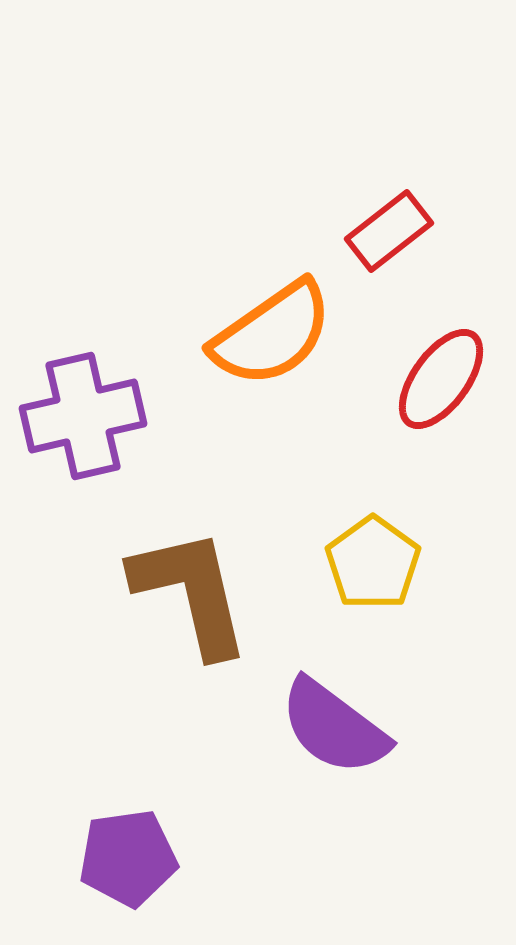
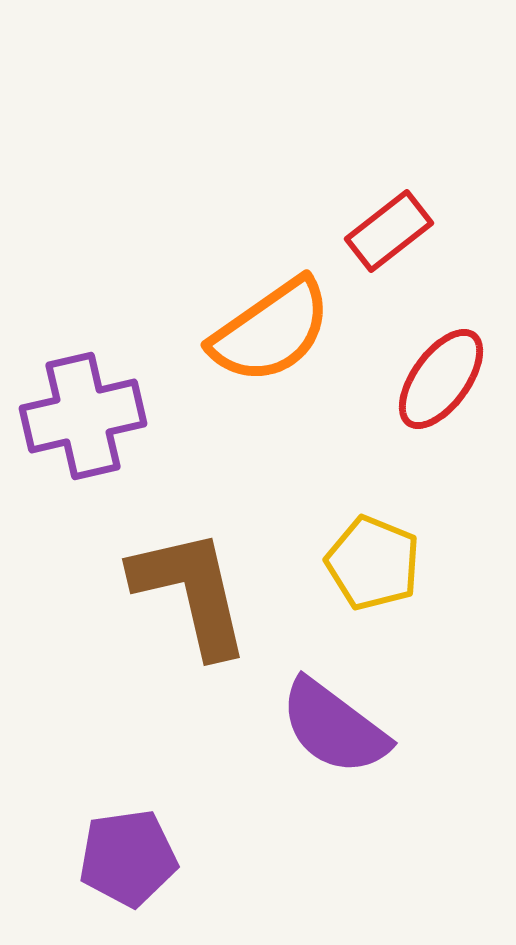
orange semicircle: moved 1 px left, 3 px up
yellow pentagon: rotated 14 degrees counterclockwise
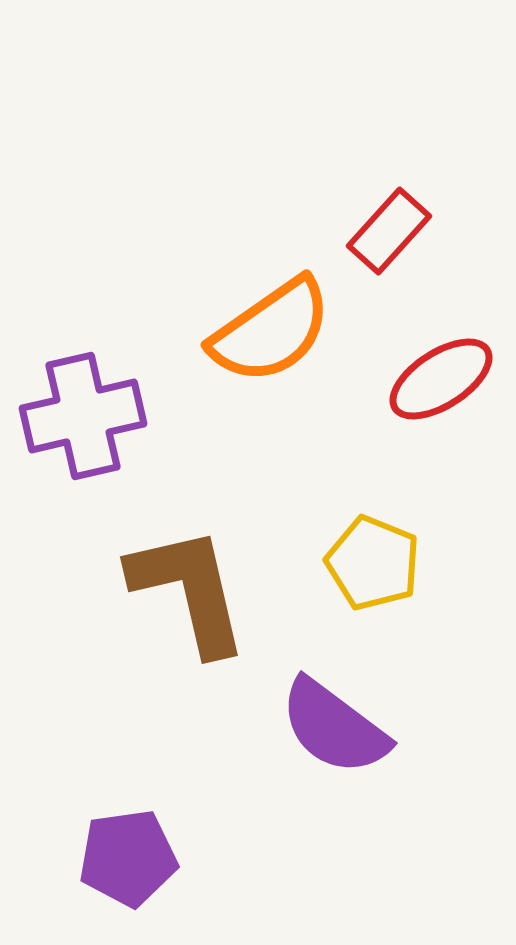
red rectangle: rotated 10 degrees counterclockwise
red ellipse: rotated 21 degrees clockwise
brown L-shape: moved 2 px left, 2 px up
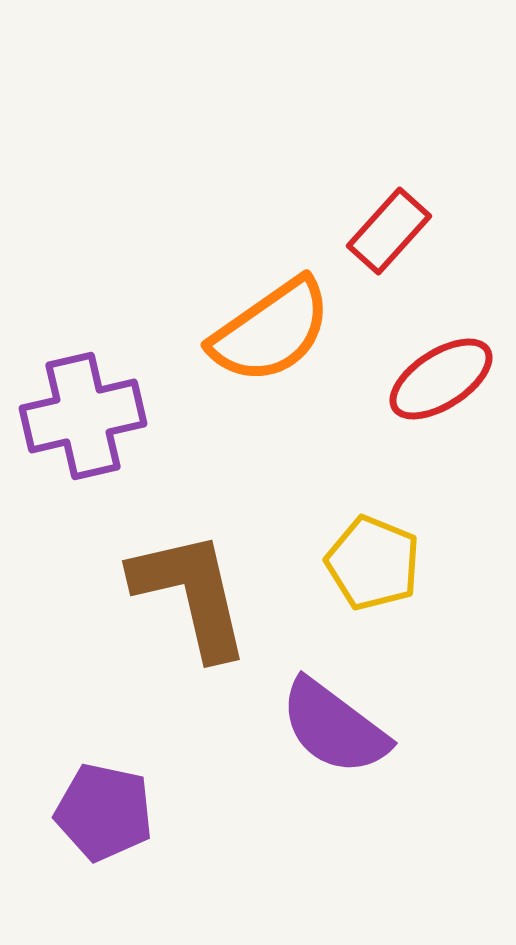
brown L-shape: moved 2 px right, 4 px down
purple pentagon: moved 24 px left, 46 px up; rotated 20 degrees clockwise
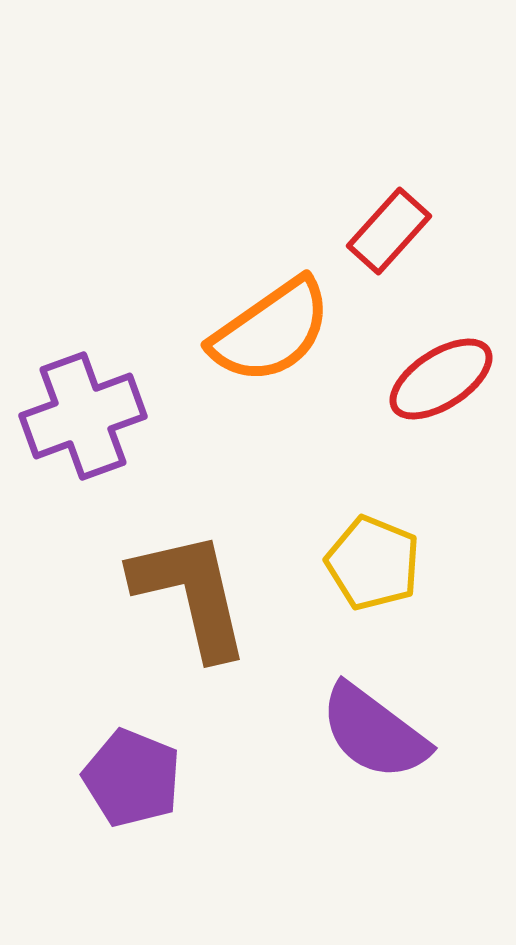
purple cross: rotated 7 degrees counterclockwise
purple semicircle: moved 40 px right, 5 px down
purple pentagon: moved 28 px right, 34 px up; rotated 10 degrees clockwise
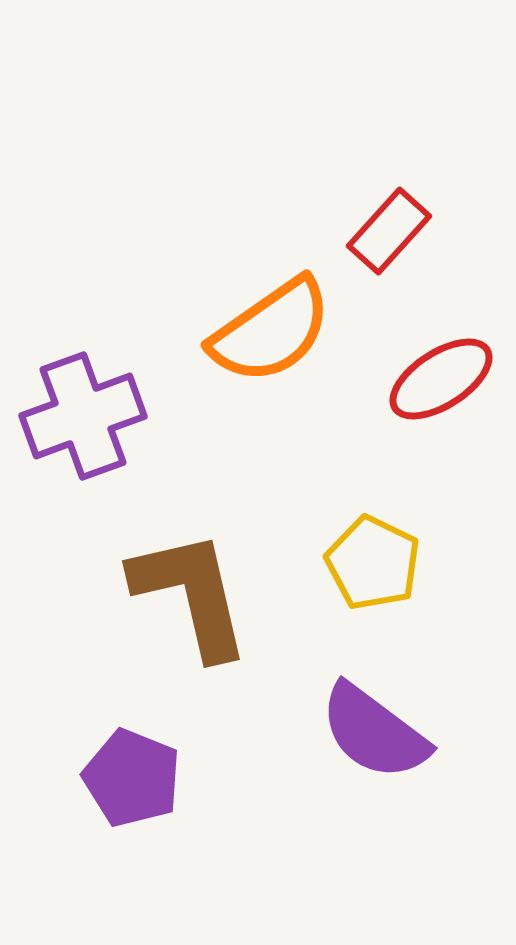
yellow pentagon: rotated 4 degrees clockwise
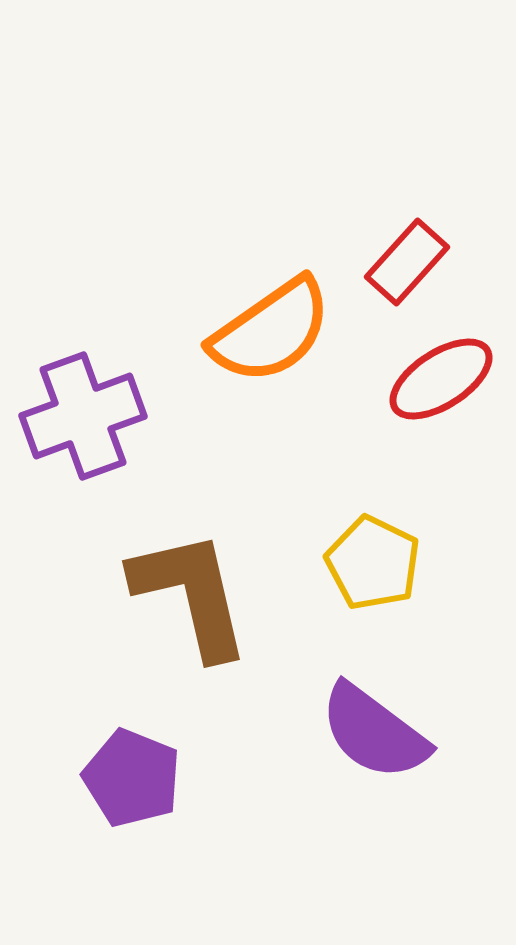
red rectangle: moved 18 px right, 31 px down
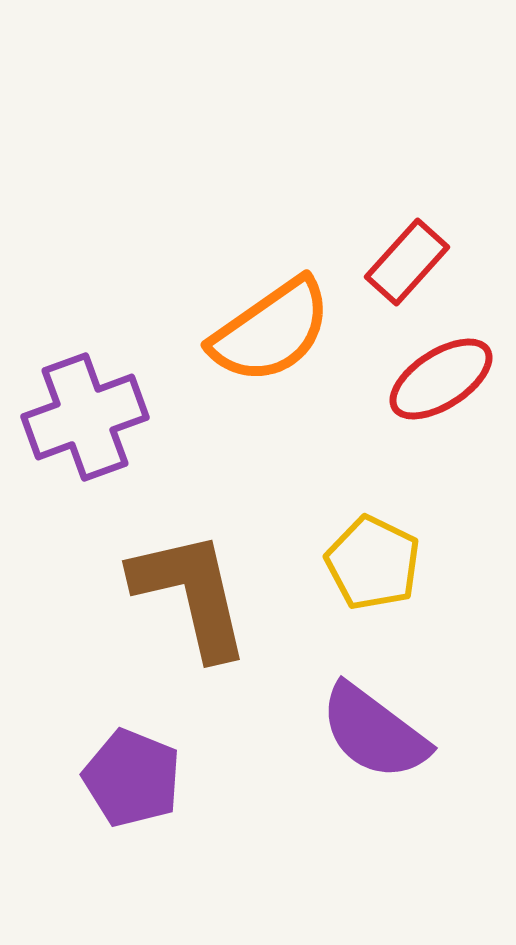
purple cross: moved 2 px right, 1 px down
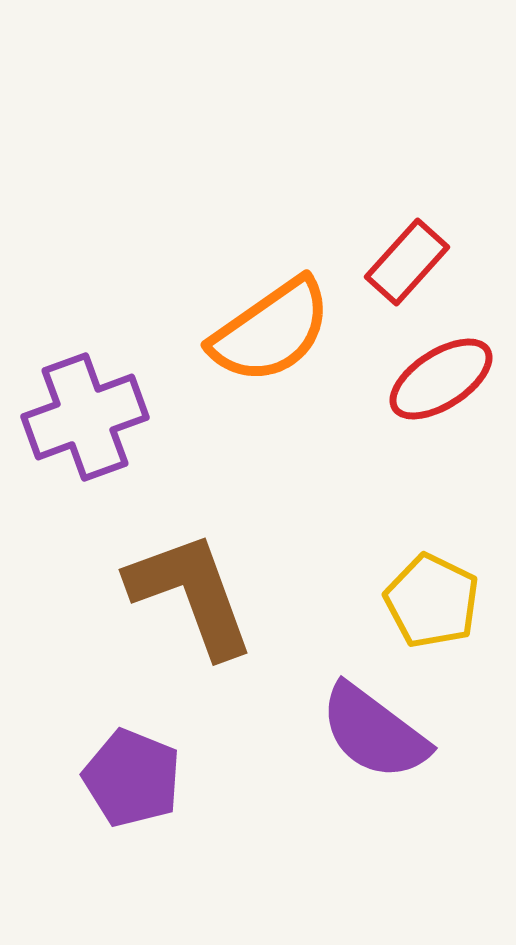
yellow pentagon: moved 59 px right, 38 px down
brown L-shape: rotated 7 degrees counterclockwise
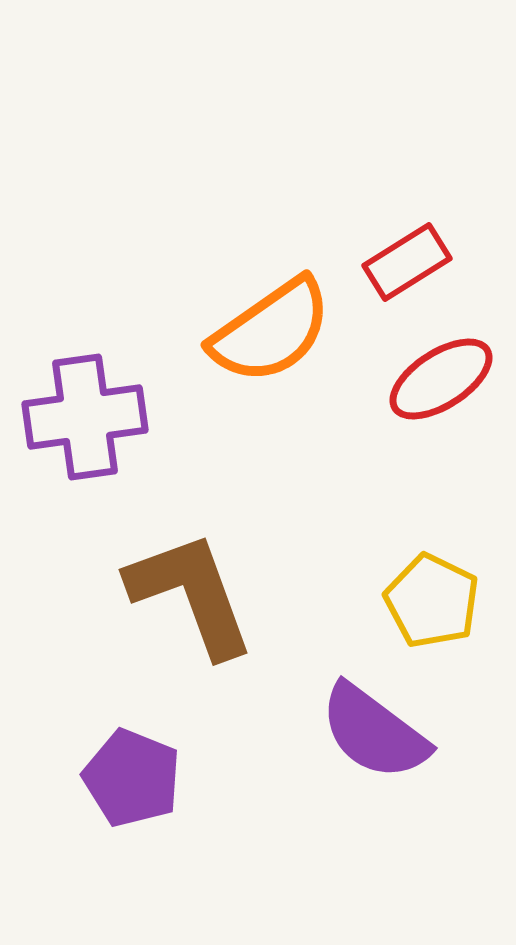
red rectangle: rotated 16 degrees clockwise
purple cross: rotated 12 degrees clockwise
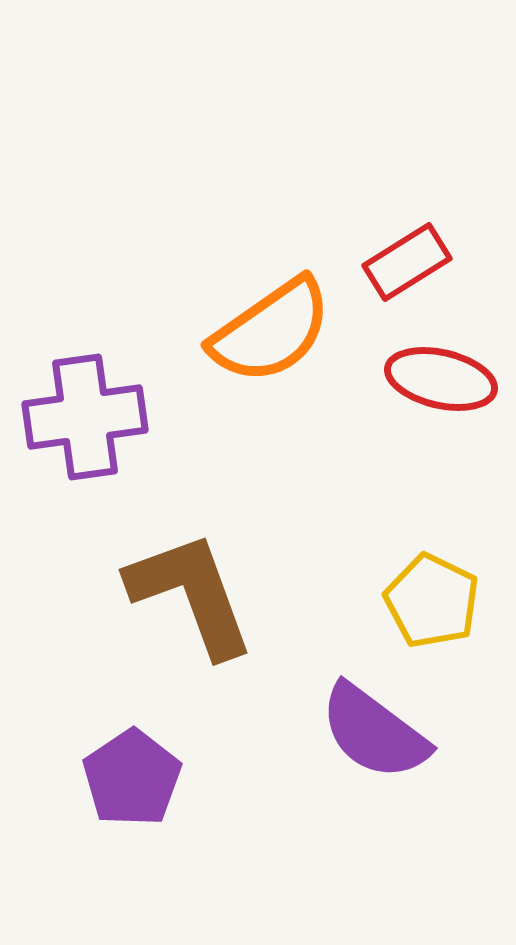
red ellipse: rotated 46 degrees clockwise
purple pentagon: rotated 16 degrees clockwise
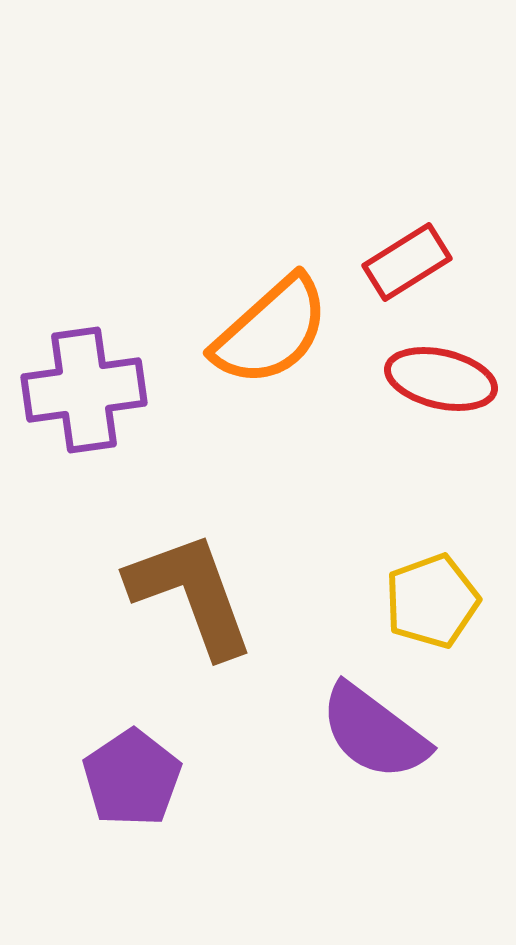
orange semicircle: rotated 7 degrees counterclockwise
purple cross: moved 1 px left, 27 px up
yellow pentagon: rotated 26 degrees clockwise
